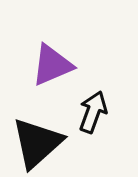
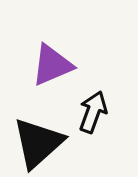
black triangle: moved 1 px right
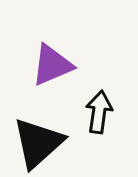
black arrow: moved 6 px right; rotated 12 degrees counterclockwise
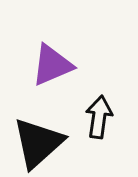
black arrow: moved 5 px down
